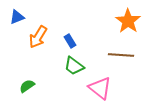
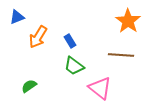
green semicircle: moved 2 px right
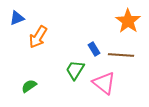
blue triangle: moved 1 px down
blue rectangle: moved 24 px right, 8 px down
green trapezoid: moved 1 px right, 4 px down; rotated 85 degrees clockwise
pink triangle: moved 4 px right, 5 px up
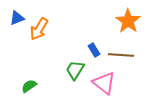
orange arrow: moved 1 px right, 8 px up
blue rectangle: moved 1 px down
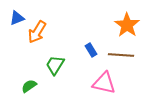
orange star: moved 1 px left, 4 px down
orange arrow: moved 2 px left, 3 px down
blue rectangle: moved 3 px left
green trapezoid: moved 20 px left, 5 px up
pink triangle: rotated 25 degrees counterclockwise
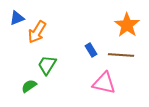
green trapezoid: moved 8 px left
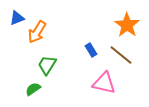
brown line: rotated 35 degrees clockwise
green semicircle: moved 4 px right, 3 px down
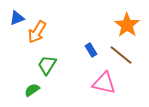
green semicircle: moved 1 px left, 1 px down
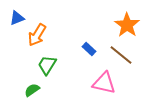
orange arrow: moved 3 px down
blue rectangle: moved 2 px left, 1 px up; rotated 16 degrees counterclockwise
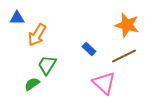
blue triangle: rotated 21 degrees clockwise
orange star: rotated 20 degrees counterclockwise
brown line: moved 3 px right, 1 px down; rotated 65 degrees counterclockwise
pink triangle: rotated 30 degrees clockwise
green semicircle: moved 6 px up
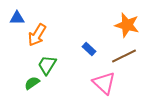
green semicircle: moved 1 px up
